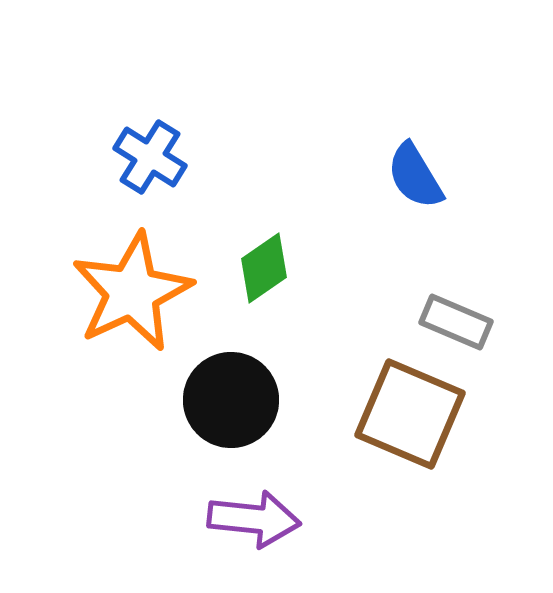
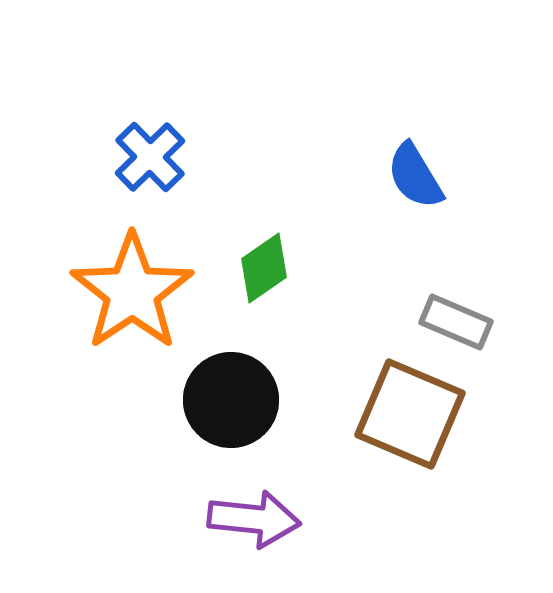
blue cross: rotated 14 degrees clockwise
orange star: rotated 9 degrees counterclockwise
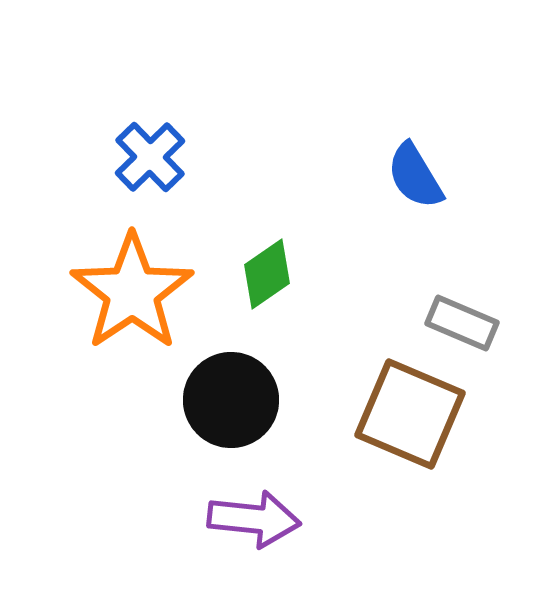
green diamond: moved 3 px right, 6 px down
gray rectangle: moved 6 px right, 1 px down
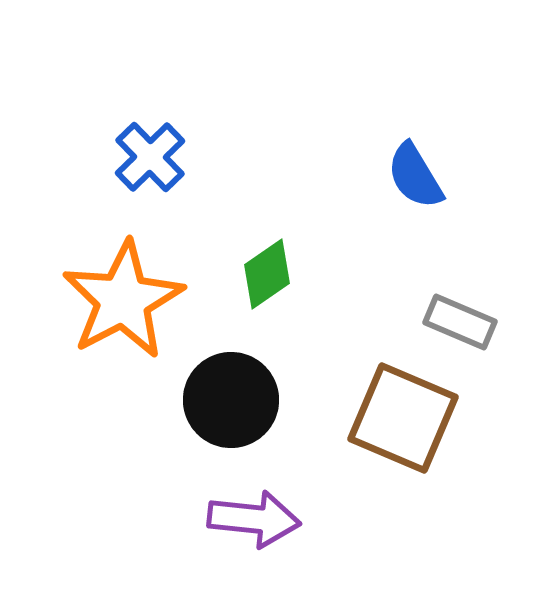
orange star: moved 9 px left, 8 px down; rotated 6 degrees clockwise
gray rectangle: moved 2 px left, 1 px up
brown square: moved 7 px left, 4 px down
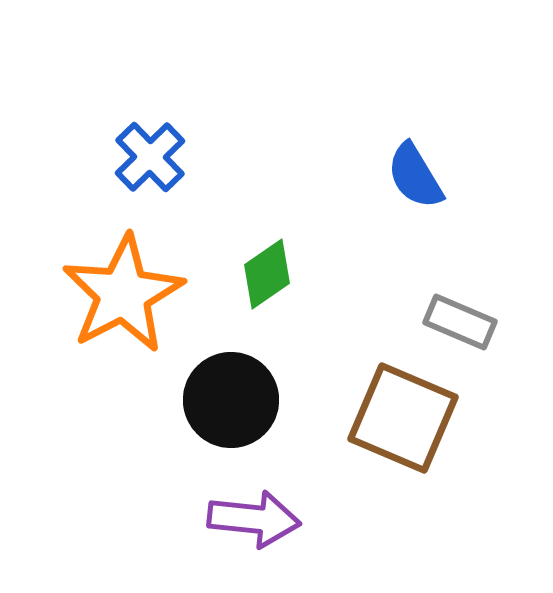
orange star: moved 6 px up
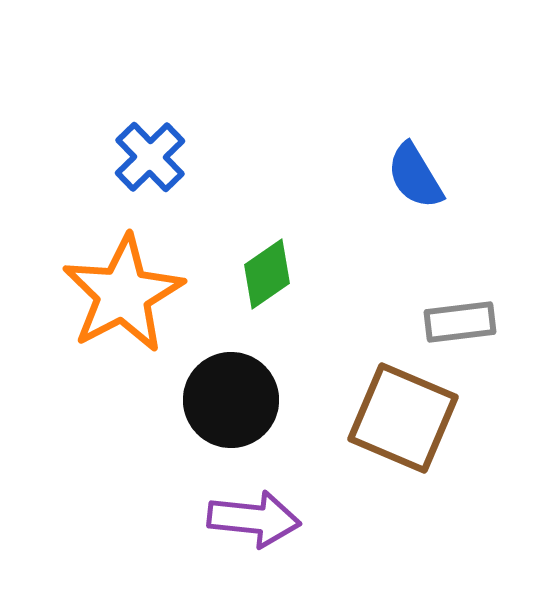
gray rectangle: rotated 30 degrees counterclockwise
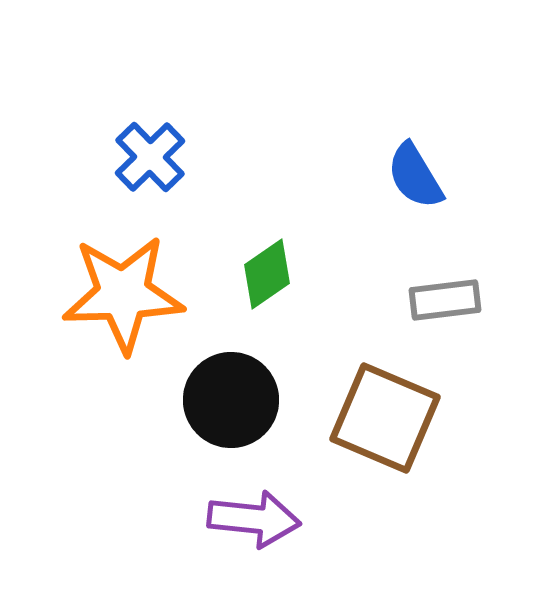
orange star: rotated 26 degrees clockwise
gray rectangle: moved 15 px left, 22 px up
brown square: moved 18 px left
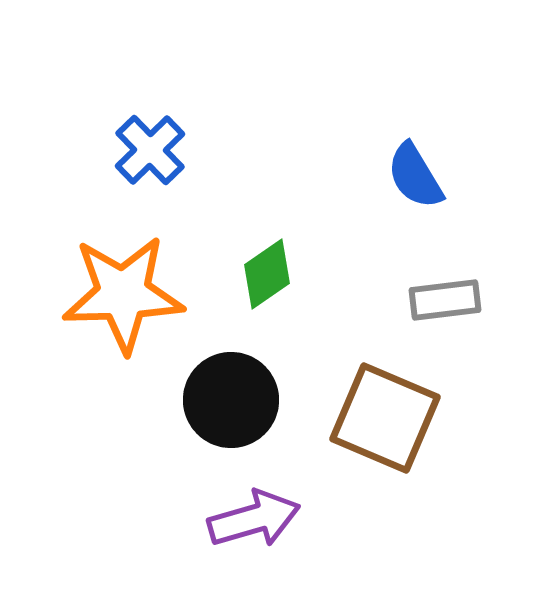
blue cross: moved 7 px up
purple arrow: rotated 22 degrees counterclockwise
